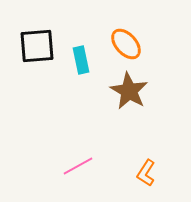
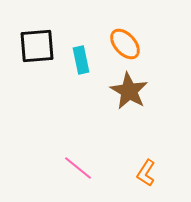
orange ellipse: moved 1 px left
pink line: moved 2 px down; rotated 68 degrees clockwise
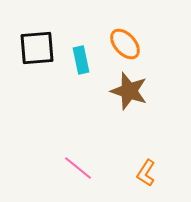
black square: moved 2 px down
brown star: rotated 12 degrees counterclockwise
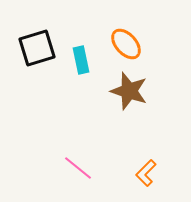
orange ellipse: moved 1 px right
black square: rotated 12 degrees counterclockwise
orange L-shape: rotated 12 degrees clockwise
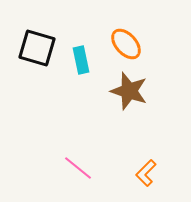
black square: rotated 33 degrees clockwise
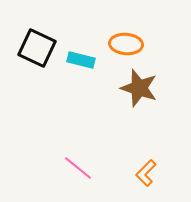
orange ellipse: rotated 44 degrees counterclockwise
black square: rotated 9 degrees clockwise
cyan rectangle: rotated 64 degrees counterclockwise
brown star: moved 10 px right, 3 px up
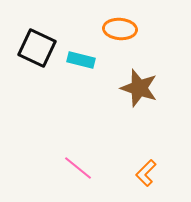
orange ellipse: moved 6 px left, 15 px up
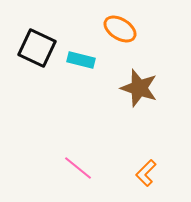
orange ellipse: rotated 28 degrees clockwise
